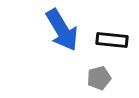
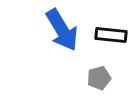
black rectangle: moved 1 px left, 5 px up
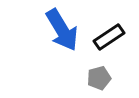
black rectangle: moved 2 px left, 2 px down; rotated 40 degrees counterclockwise
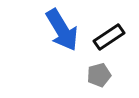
gray pentagon: moved 3 px up
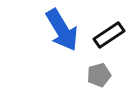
black rectangle: moved 2 px up
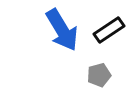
black rectangle: moved 5 px up
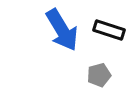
black rectangle: rotated 52 degrees clockwise
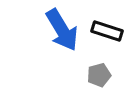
black rectangle: moved 2 px left, 1 px down
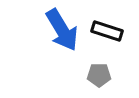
gray pentagon: rotated 15 degrees clockwise
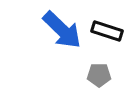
blue arrow: rotated 15 degrees counterclockwise
